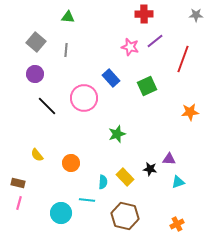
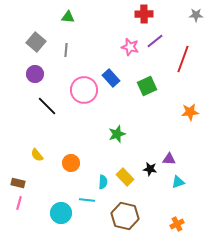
pink circle: moved 8 px up
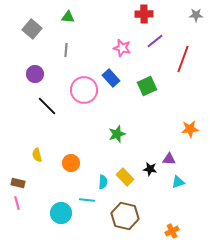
gray square: moved 4 px left, 13 px up
pink star: moved 8 px left, 1 px down
orange star: moved 17 px down
yellow semicircle: rotated 24 degrees clockwise
pink line: moved 2 px left; rotated 32 degrees counterclockwise
orange cross: moved 5 px left, 7 px down
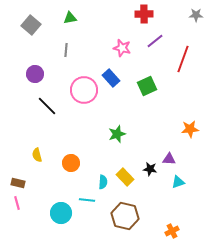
green triangle: moved 2 px right, 1 px down; rotated 16 degrees counterclockwise
gray square: moved 1 px left, 4 px up
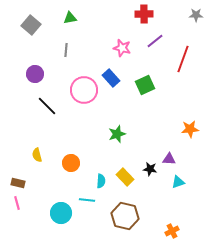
green square: moved 2 px left, 1 px up
cyan semicircle: moved 2 px left, 1 px up
